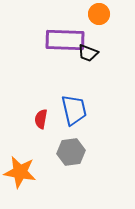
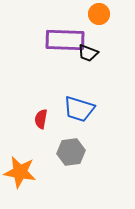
blue trapezoid: moved 5 px right, 1 px up; rotated 120 degrees clockwise
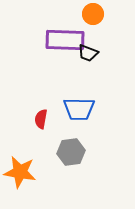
orange circle: moved 6 px left
blue trapezoid: rotated 16 degrees counterclockwise
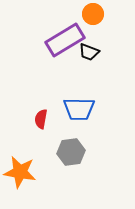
purple rectangle: rotated 33 degrees counterclockwise
black trapezoid: moved 1 px right, 1 px up
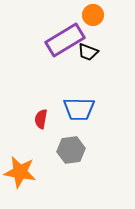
orange circle: moved 1 px down
black trapezoid: moved 1 px left
gray hexagon: moved 2 px up
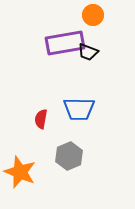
purple rectangle: moved 3 px down; rotated 21 degrees clockwise
gray hexagon: moved 2 px left, 6 px down; rotated 16 degrees counterclockwise
orange star: rotated 12 degrees clockwise
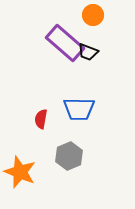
purple rectangle: rotated 51 degrees clockwise
